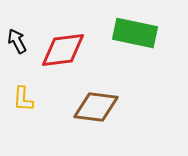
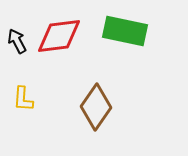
green rectangle: moved 10 px left, 2 px up
red diamond: moved 4 px left, 14 px up
brown diamond: rotated 63 degrees counterclockwise
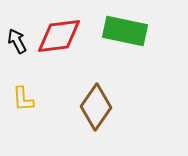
yellow L-shape: rotated 8 degrees counterclockwise
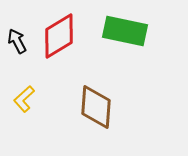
red diamond: rotated 24 degrees counterclockwise
yellow L-shape: moved 1 px right; rotated 52 degrees clockwise
brown diamond: rotated 30 degrees counterclockwise
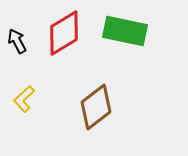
red diamond: moved 5 px right, 3 px up
brown diamond: rotated 48 degrees clockwise
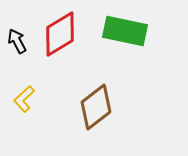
red diamond: moved 4 px left, 1 px down
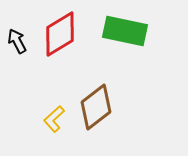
yellow L-shape: moved 30 px right, 20 px down
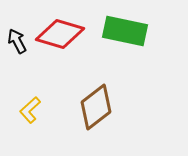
red diamond: rotated 48 degrees clockwise
yellow L-shape: moved 24 px left, 9 px up
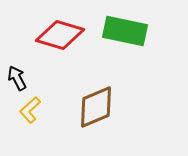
red diamond: moved 1 px down
black arrow: moved 37 px down
brown diamond: rotated 15 degrees clockwise
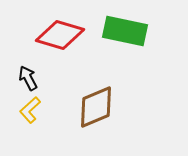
black arrow: moved 11 px right
